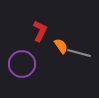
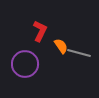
purple circle: moved 3 px right
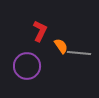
gray line: rotated 10 degrees counterclockwise
purple circle: moved 2 px right, 2 px down
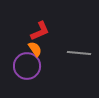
red L-shape: rotated 40 degrees clockwise
orange semicircle: moved 26 px left, 3 px down
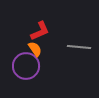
gray line: moved 6 px up
purple circle: moved 1 px left
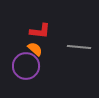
red L-shape: rotated 30 degrees clockwise
orange semicircle: rotated 14 degrees counterclockwise
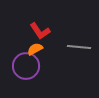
red L-shape: rotated 50 degrees clockwise
orange semicircle: rotated 70 degrees counterclockwise
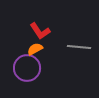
purple circle: moved 1 px right, 2 px down
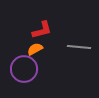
red L-shape: moved 2 px right, 1 px up; rotated 70 degrees counterclockwise
purple circle: moved 3 px left, 1 px down
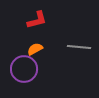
red L-shape: moved 5 px left, 10 px up
